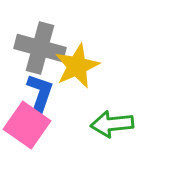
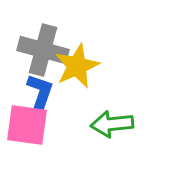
gray cross: moved 3 px right, 2 px down
pink square: rotated 27 degrees counterclockwise
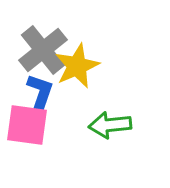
gray cross: rotated 36 degrees clockwise
green arrow: moved 2 px left, 1 px down
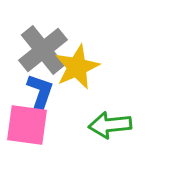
yellow star: moved 1 px down
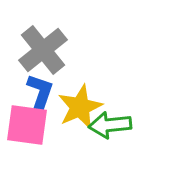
yellow star: moved 3 px right, 40 px down
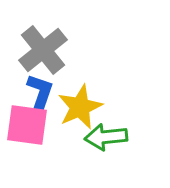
green arrow: moved 4 px left, 12 px down
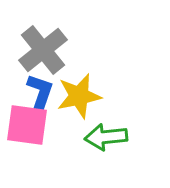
yellow star: moved 1 px left, 11 px up; rotated 12 degrees clockwise
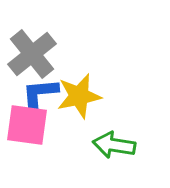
gray cross: moved 11 px left, 4 px down
blue L-shape: rotated 114 degrees counterclockwise
green arrow: moved 8 px right, 8 px down; rotated 15 degrees clockwise
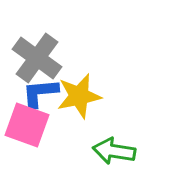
gray cross: moved 5 px right, 4 px down; rotated 15 degrees counterclockwise
pink square: rotated 12 degrees clockwise
green arrow: moved 6 px down
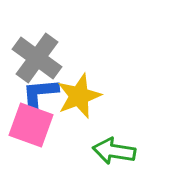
yellow star: rotated 9 degrees counterclockwise
pink square: moved 4 px right
